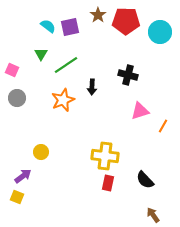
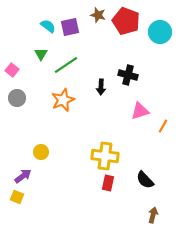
brown star: rotated 21 degrees counterclockwise
red pentagon: rotated 20 degrees clockwise
pink square: rotated 16 degrees clockwise
black arrow: moved 9 px right
brown arrow: rotated 49 degrees clockwise
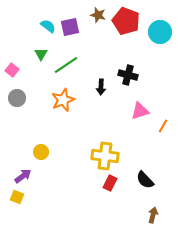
red rectangle: moved 2 px right; rotated 14 degrees clockwise
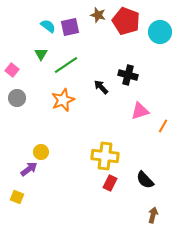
black arrow: rotated 133 degrees clockwise
purple arrow: moved 6 px right, 7 px up
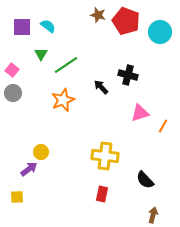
purple square: moved 48 px left; rotated 12 degrees clockwise
gray circle: moved 4 px left, 5 px up
pink triangle: moved 2 px down
red rectangle: moved 8 px left, 11 px down; rotated 14 degrees counterclockwise
yellow square: rotated 24 degrees counterclockwise
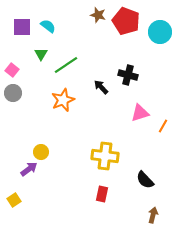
yellow square: moved 3 px left, 3 px down; rotated 32 degrees counterclockwise
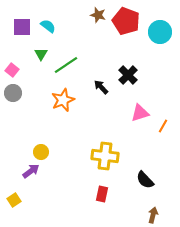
black cross: rotated 30 degrees clockwise
purple arrow: moved 2 px right, 2 px down
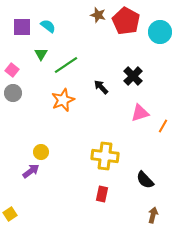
red pentagon: rotated 8 degrees clockwise
black cross: moved 5 px right, 1 px down
yellow square: moved 4 px left, 14 px down
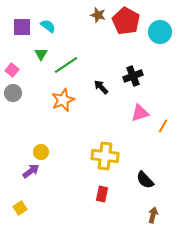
black cross: rotated 24 degrees clockwise
yellow square: moved 10 px right, 6 px up
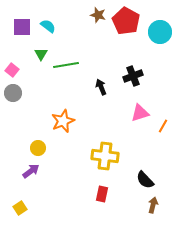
green line: rotated 25 degrees clockwise
black arrow: rotated 21 degrees clockwise
orange star: moved 21 px down
yellow circle: moved 3 px left, 4 px up
brown arrow: moved 10 px up
